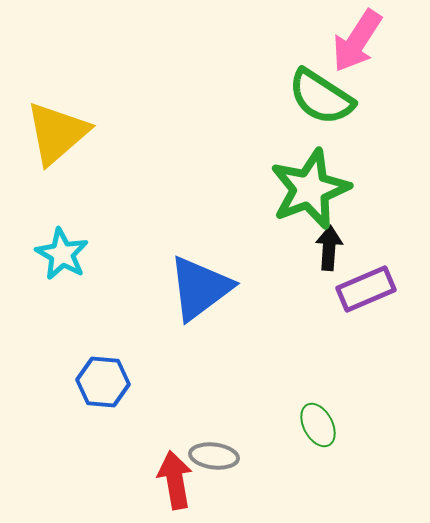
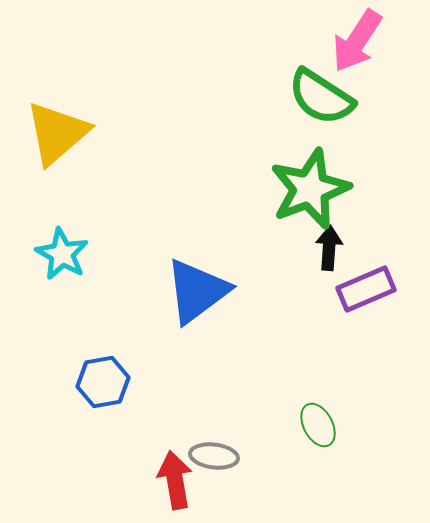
blue triangle: moved 3 px left, 3 px down
blue hexagon: rotated 15 degrees counterclockwise
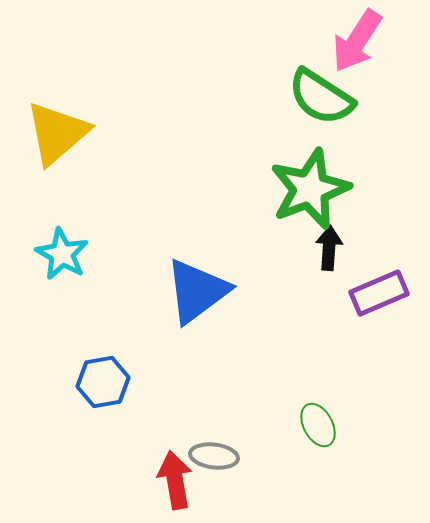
purple rectangle: moved 13 px right, 4 px down
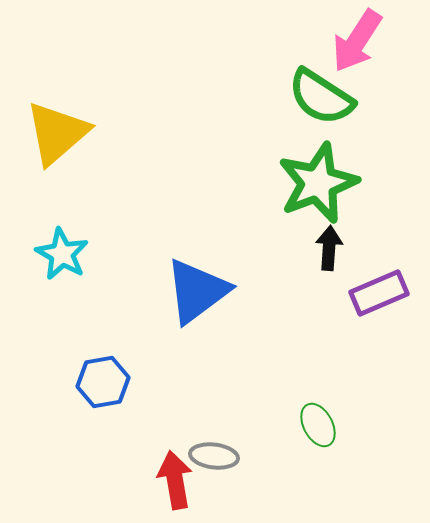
green star: moved 8 px right, 6 px up
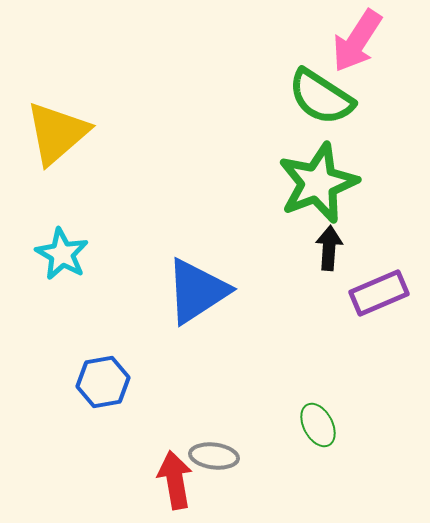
blue triangle: rotated 4 degrees clockwise
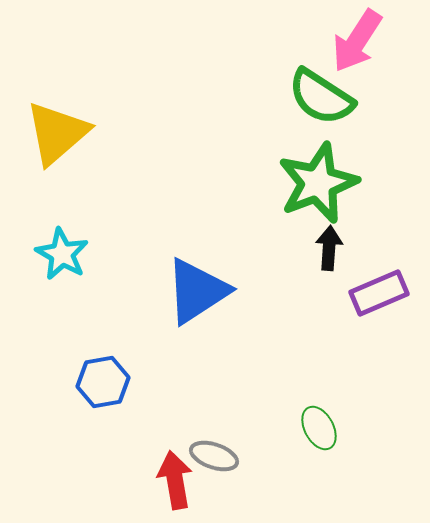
green ellipse: moved 1 px right, 3 px down
gray ellipse: rotated 12 degrees clockwise
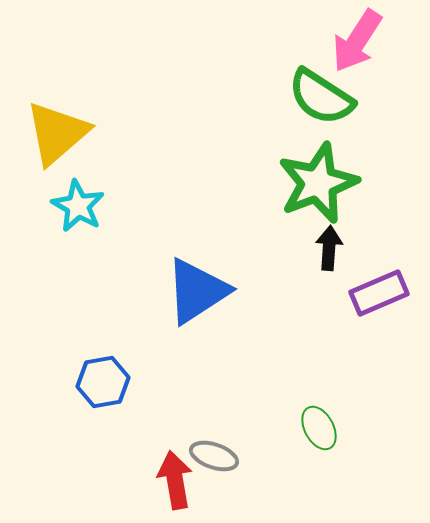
cyan star: moved 16 px right, 48 px up
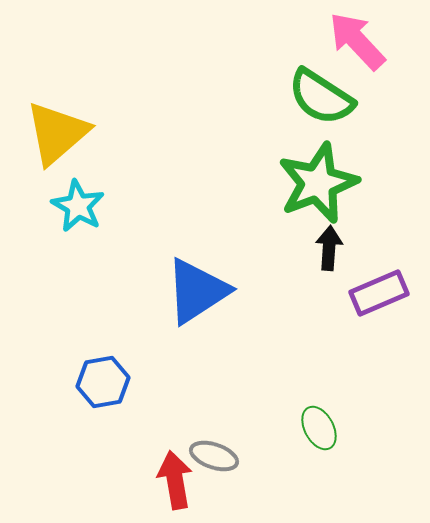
pink arrow: rotated 104 degrees clockwise
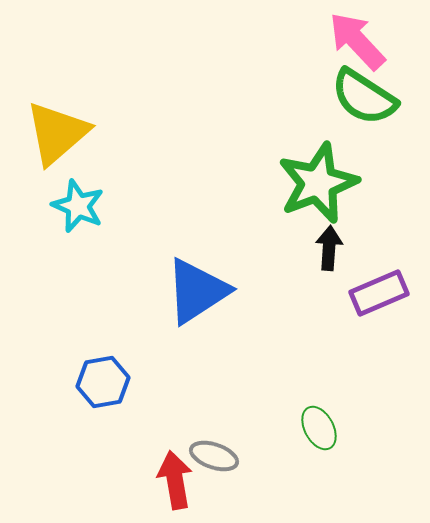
green semicircle: moved 43 px right
cyan star: rotated 6 degrees counterclockwise
